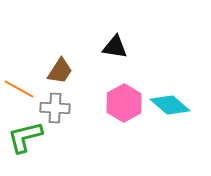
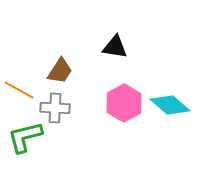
orange line: moved 1 px down
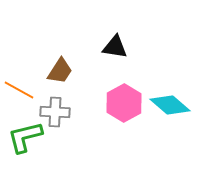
gray cross: moved 4 px down
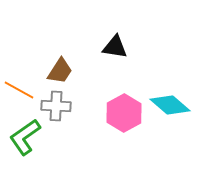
pink hexagon: moved 10 px down
gray cross: moved 1 px right, 6 px up
green L-shape: rotated 21 degrees counterclockwise
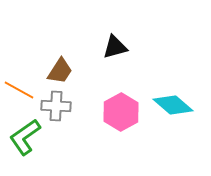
black triangle: rotated 24 degrees counterclockwise
cyan diamond: moved 3 px right
pink hexagon: moved 3 px left, 1 px up
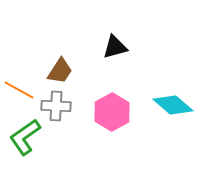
pink hexagon: moved 9 px left
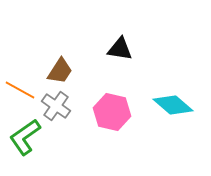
black triangle: moved 5 px right, 2 px down; rotated 24 degrees clockwise
orange line: moved 1 px right
gray cross: rotated 32 degrees clockwise
pink hexagon: rotated 18 degrees counterclockwise
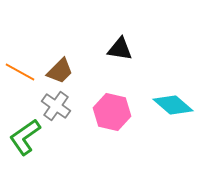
brown trapezoid: rotated 12 degrees clockwise
orange line: moved 18 px up
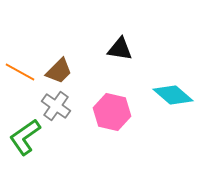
brown trapezoid: moved 1 px left
cyan diamond: moved 10 px up
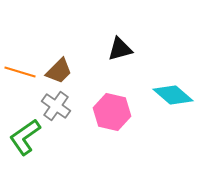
black triangle: rotated 24 degrees counterclockwise
orange line: rotated 12 degrees counterclockwise
